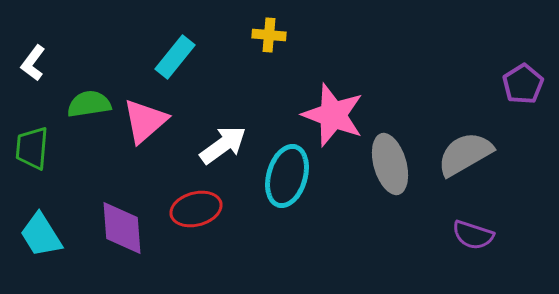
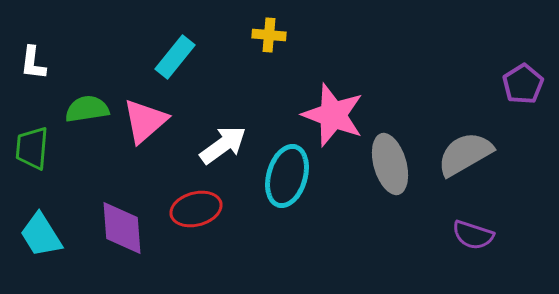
white L-shape: rotated 30 degrees counterclockwise
green semicircle: moved 2 px left, 5 px down
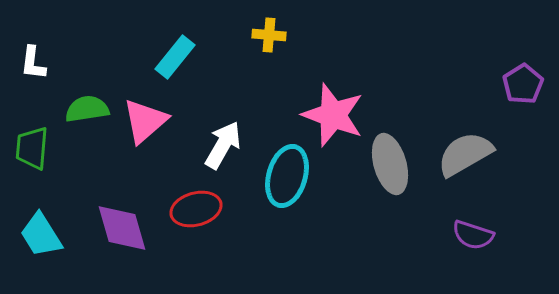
white arrow: rotated 24 degrees counterclockwise
purple diamond: rotated 12 degrees counterclockwise
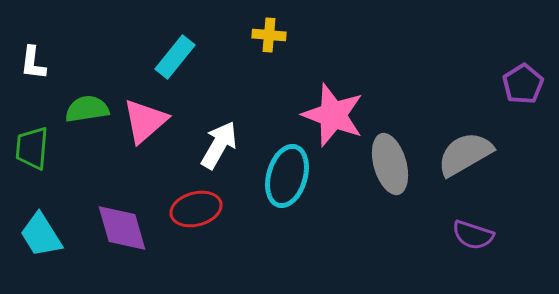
white arrow: moved 4 px left
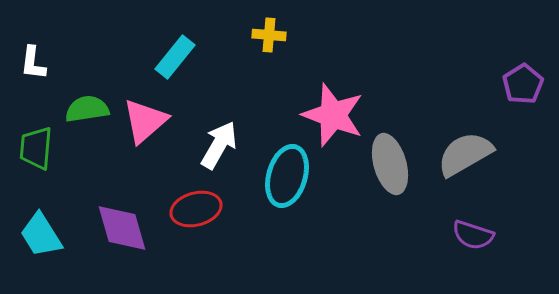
green trapezoid: moved 4 px right
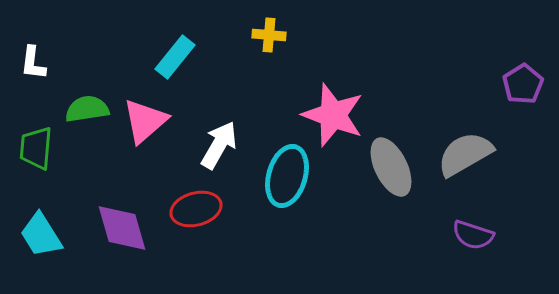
gray ellipse: moved 1 px right, 3 px down; rotated 10 degrees counterclockwise
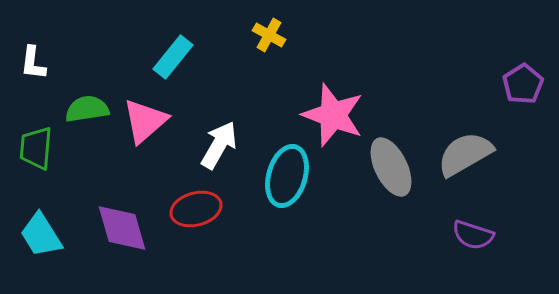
yellow cross: rotated 24 degrees clockwise
cyan rectangle: moved 2 px left
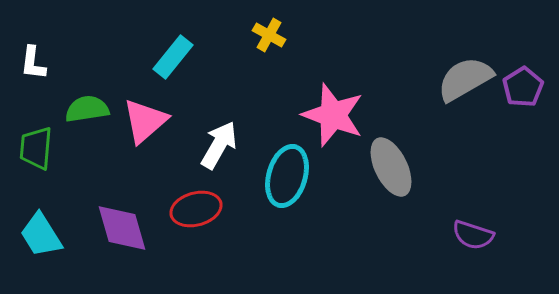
purple pentagon: moved 3 px down
gray semicircle: moved 75 px up
